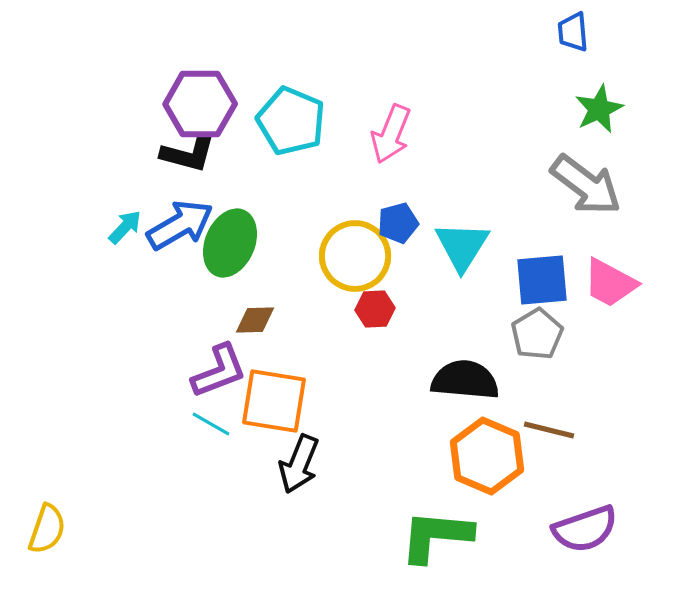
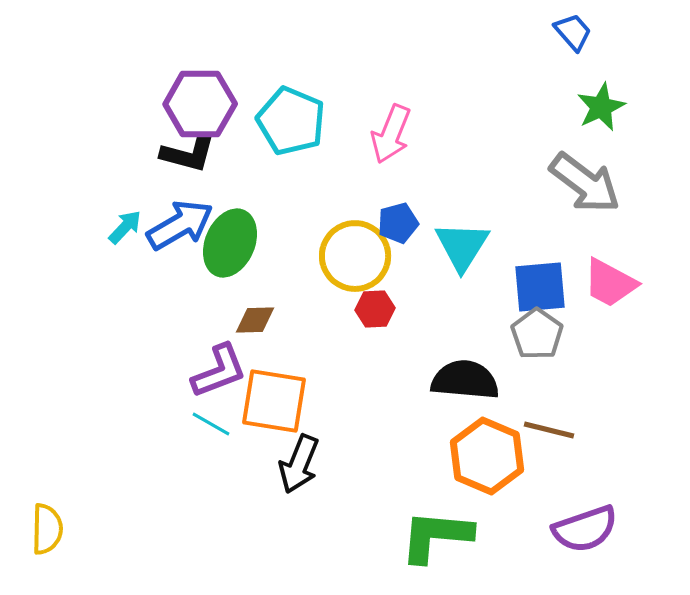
blue trapezoid: rotated 144 degrees clockwise
green star: moved 2 px right, 2 px up
gray arrow: moved 1 px left, 2 px up
blue square: moved 2 px left, 7 px down
gray pentagon: rotated 6 degrees counterclockwise
yellow semicircle: rotated 18 degrees counterclockwise
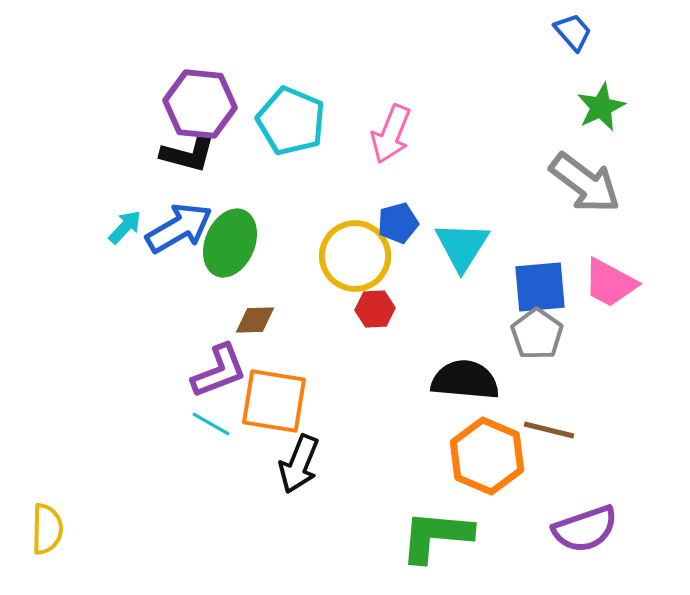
purple hexagon: rotated 6 degrees clockwise
blue arrow: moved 1 px left, 3 px down
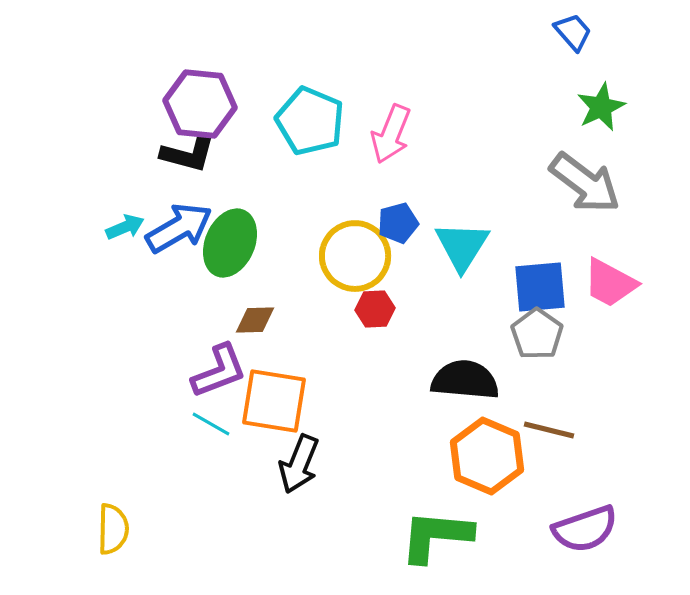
cyan pentagon: moved 19 px right
cyan arrow: rotated 24 degrees clockwise
yellow semicircle: moved 66 px right
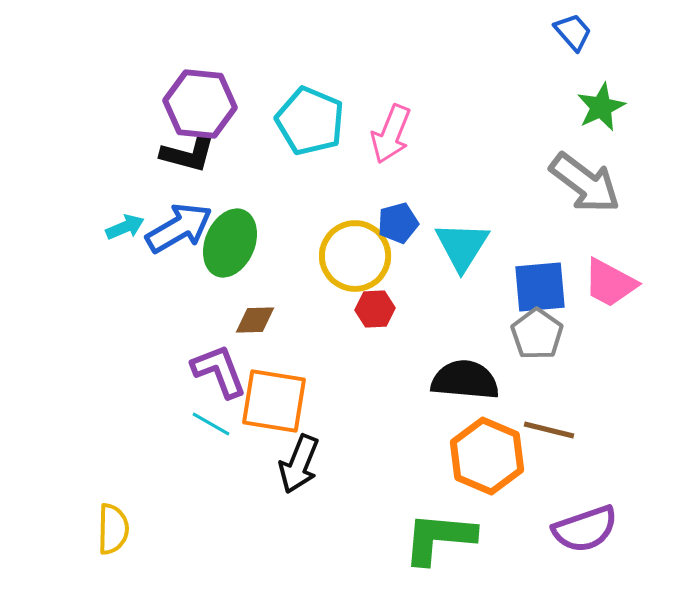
purple L-shape: rotated 90 degrees counterclockwise
green L-shape: moved 3 px right, 2 px down
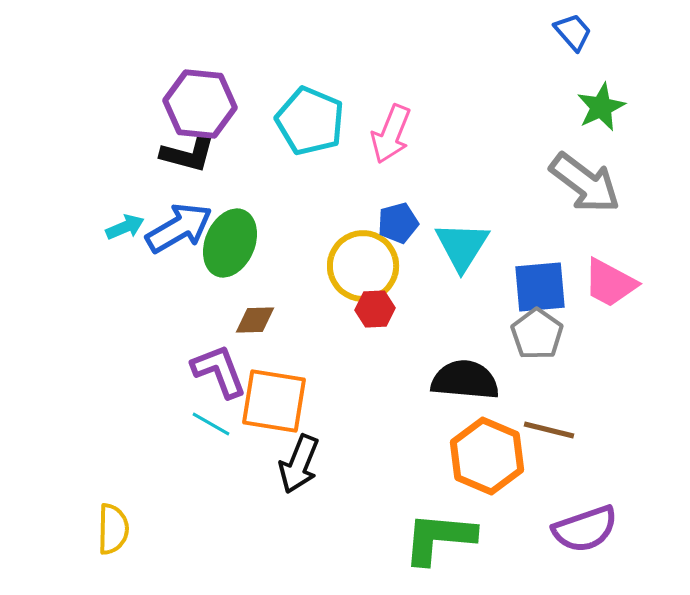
yellow circle: moved 8 px right, 10 px down
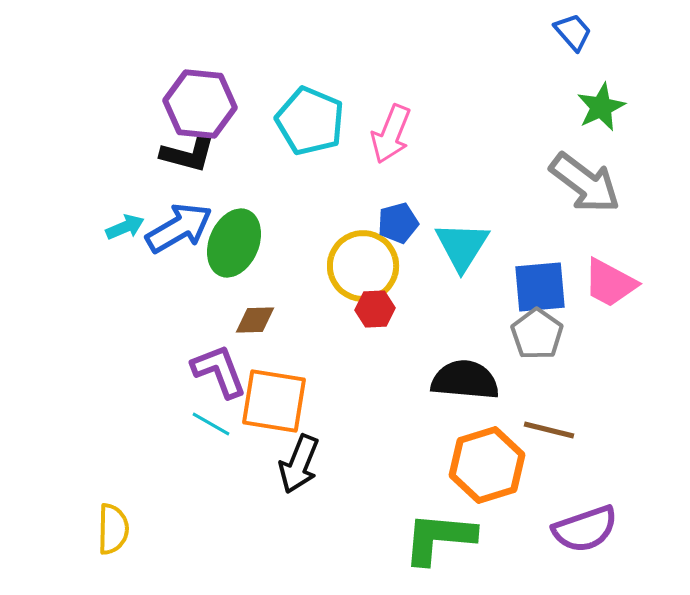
green ellipse: moved 4 px right
orange hexagon: moved 9 px down; rotated 20 degrees clockwise
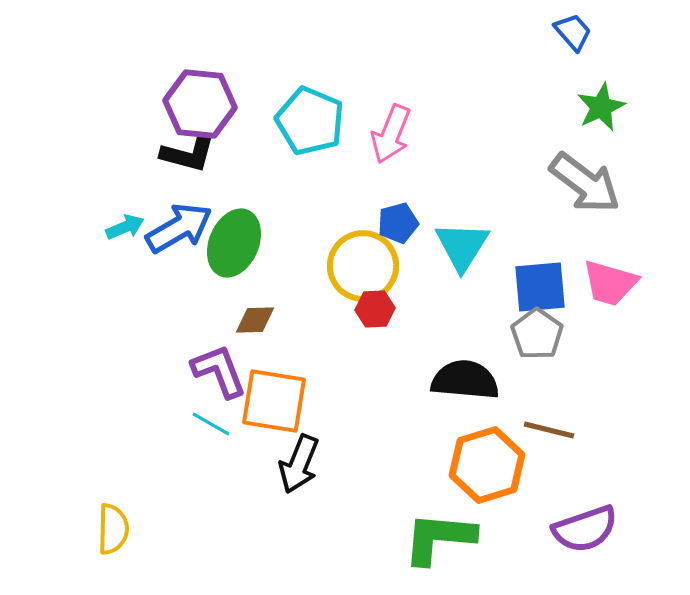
pink trapezoid: rotated 12 degrees counterclockwise
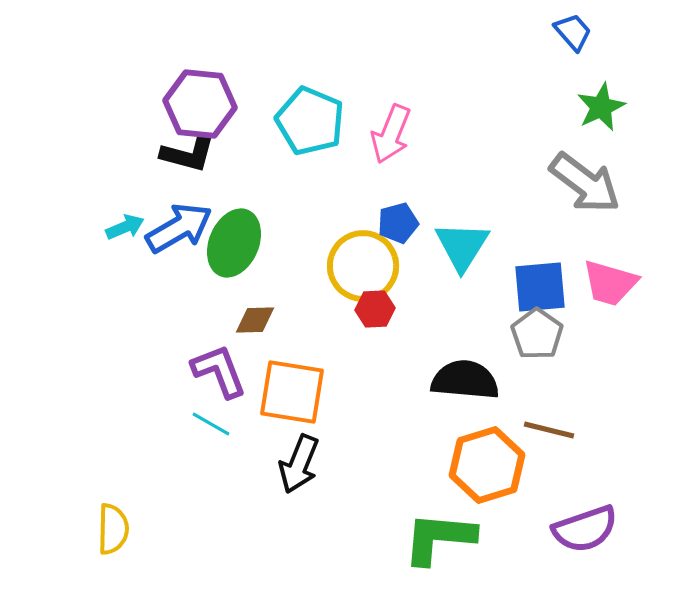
orange square: moved 18 px right, 9 px up
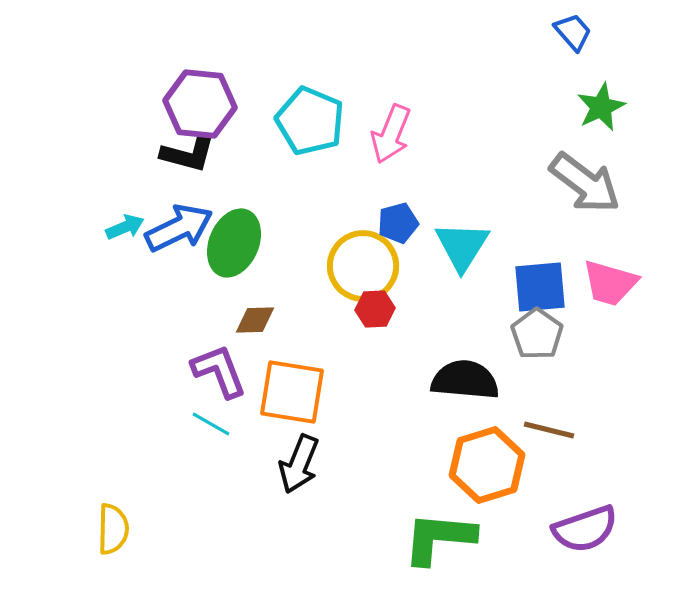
blue arrow: rotated 4 degrees clockwise
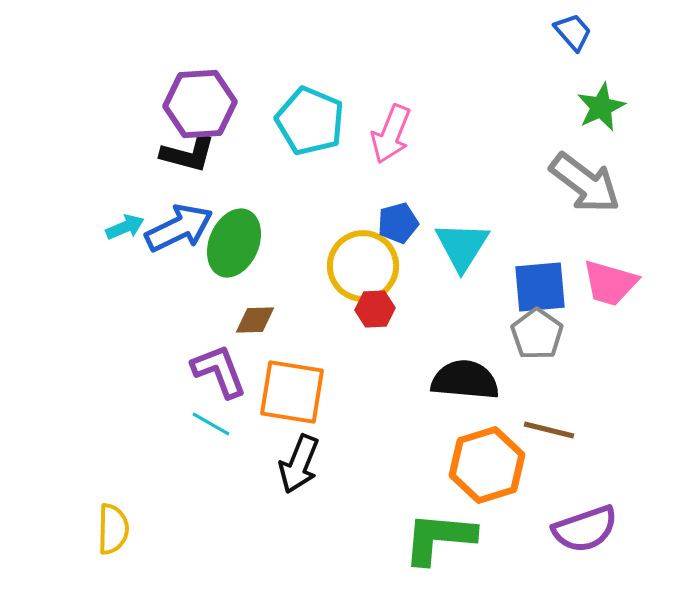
purple hexagon: rotated 10 degrees counterclockwise
